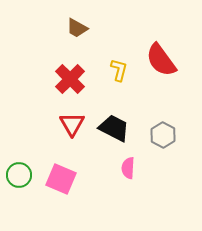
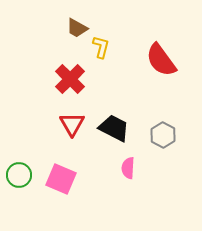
yellow L-shape: moved 18 px left, 23 px up
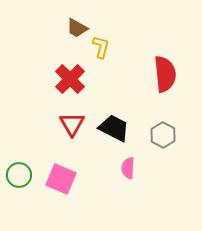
red semicircle: moved 4 px right, 14 px down; rotated 150 degrees counterclockwise
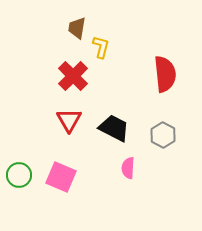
brown trapezoid: rotated 70 degrees clockwise
red cross: moved 3 px right, 3 px up
red triangle: moved 3 px left, 4 px up
pink square: moved 2 px up
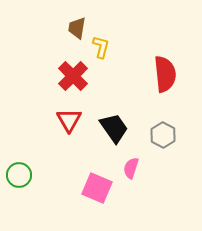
black trapezoid: rotated 28 degrees clockwise
pink semicircle: moved 3 px right; rotated 15 degrees clockwise
pink square: moved 36 px right, 11 px down
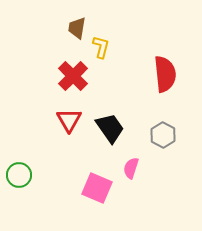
black trapezoid: moved 4 px left
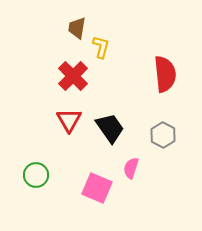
green circle: moved 17 px right
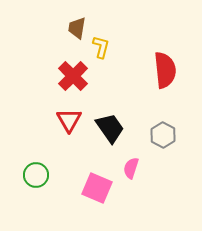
red semicircle: moved 4 px up
